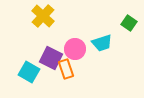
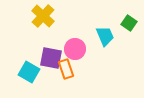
cyan trapezoid: moved 3 px right, 7 px up; rotated 95 degrees counterclockwise
purple square: rotated 15 degrees counterclockwise
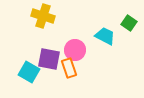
yellow cross: rotated 25 degrees counterclockwise
cyan trapezoid: rotated 40 degrees counterclockwise
pink circle: moved 1 px down
purple square: moved 2 px left, 1 px down
orange rectangle: moved 3 px right, 1 px up
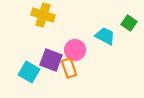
yellow cross: moved 1 px up
purple square: moved 2 px right, 1 px down; rotated 10 degrees clockwise
